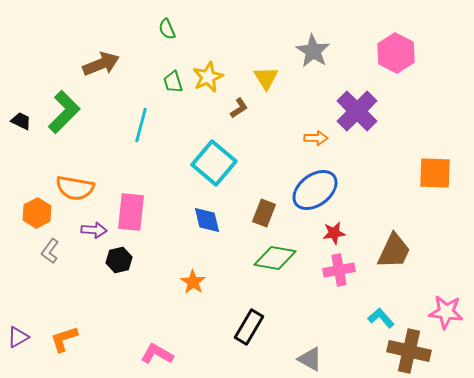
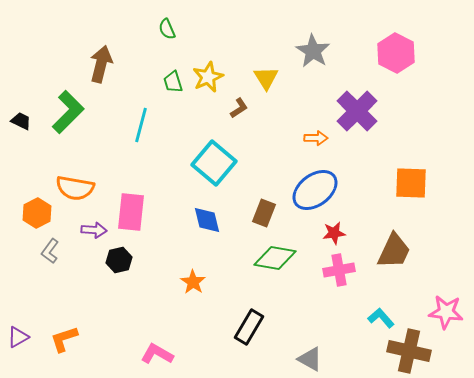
brown arrow: rotated 54 degrees counterclockwise
green L-shape: moved 4 px right
orange square: moved 24 px left, 10 px down
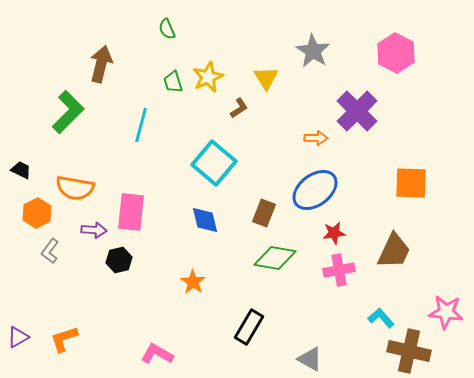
black trapezoid: moved 49 px down
blue diamond: moved 2 px left
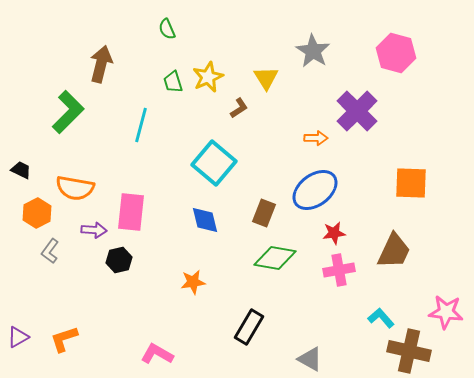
pink hexagon: rotated 12 degrees counterclockwise
orange star: rotated 30 degrees clockwise
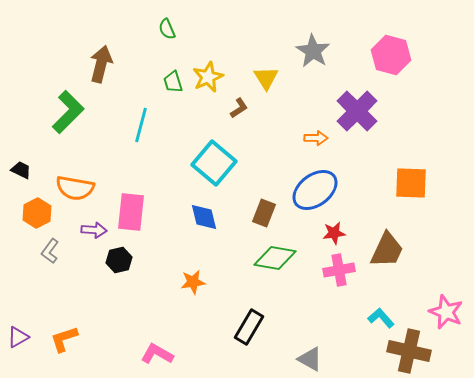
pink hexagon: moved 5 px left, 2 px down
blue diamond: moved 1 px left, 3 px up
brown trapezoid: moved 7 px left, 1 px up
pink star: rotated 16 degrees clockwise
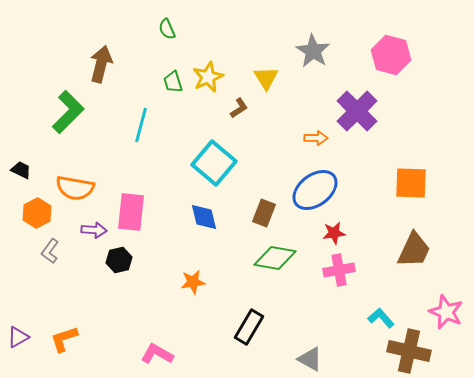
brown trapezoid: moved 27 px right
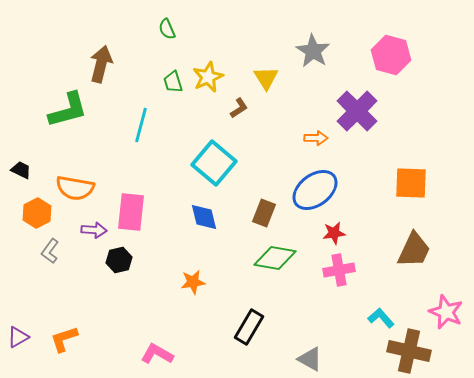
green L-shape: moved 2 px up; rotated 30 degrees clockwise
